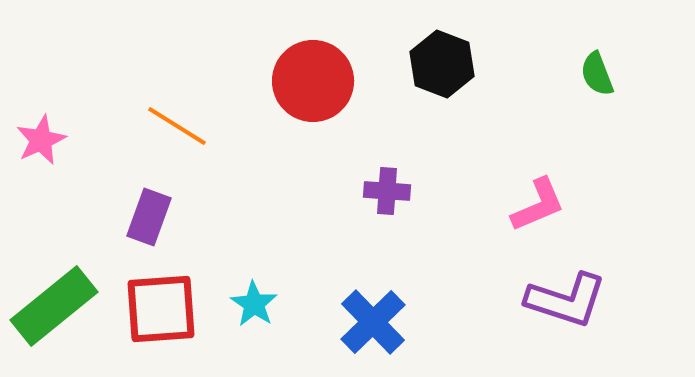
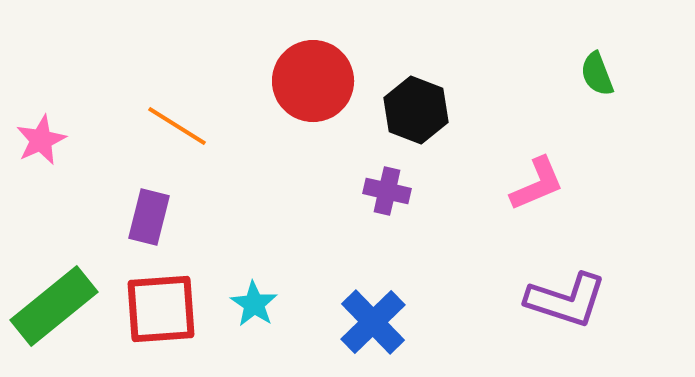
black hexagon: moved 26 px left, 46 px down
purple cross: rotated 9 degrees clockwise
pink L-shape: moved 1 px left, 21 px up
purple rectangle: rotated 6 degrees counterclockwise
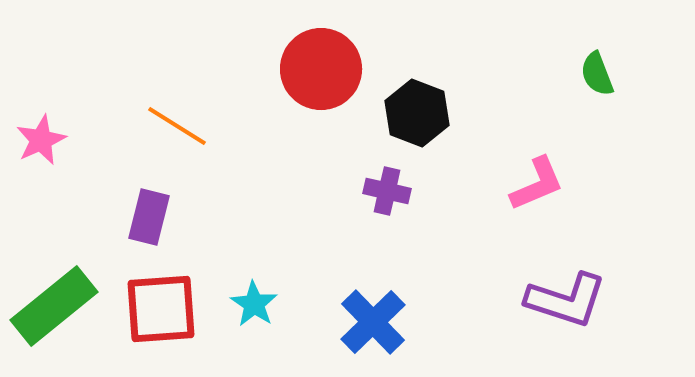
red circle: moved 8 px right, 12 px up
black hexagon: moved 1 px right, 3 px down
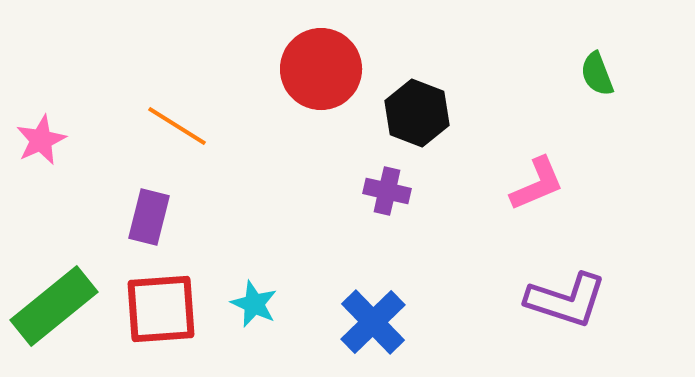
cyan star: rotated 9 degrees counterclockwise
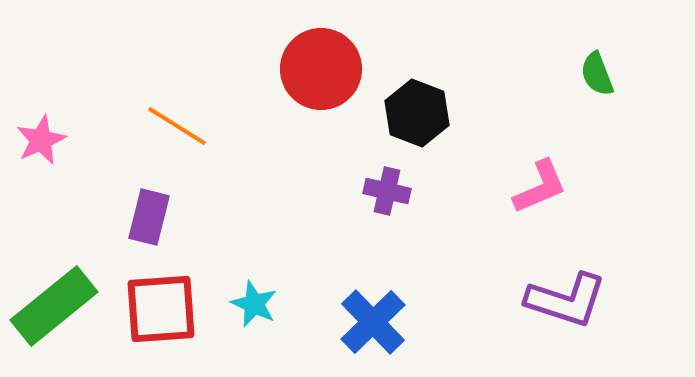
pink L-shape: moved 3 px right, 3 px down
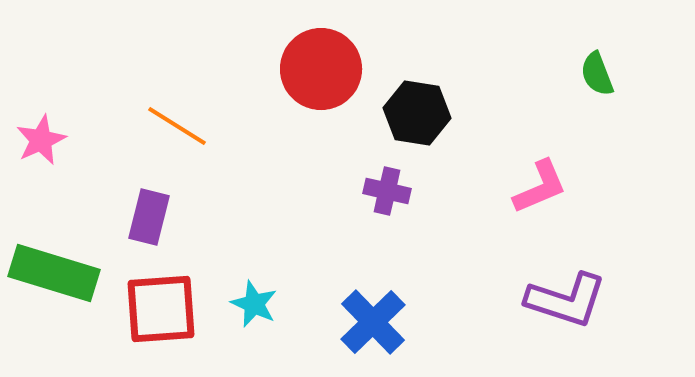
black hexagon: rotated 12 degrees counterclockwise
green rectangle: moved 33 px up; rotated 56 degrees clockwise
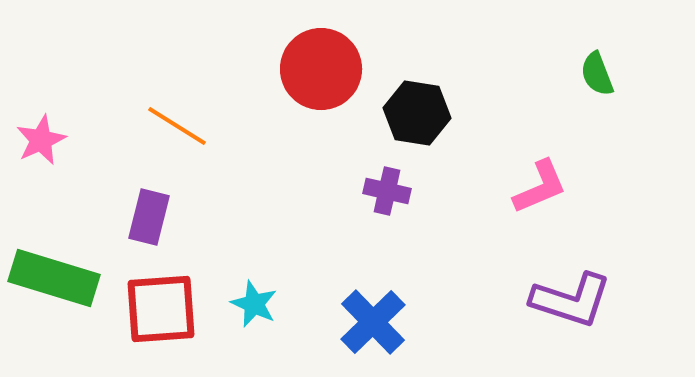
green rectangle: moved 5 px down
purple L-shape: moved 5 px right
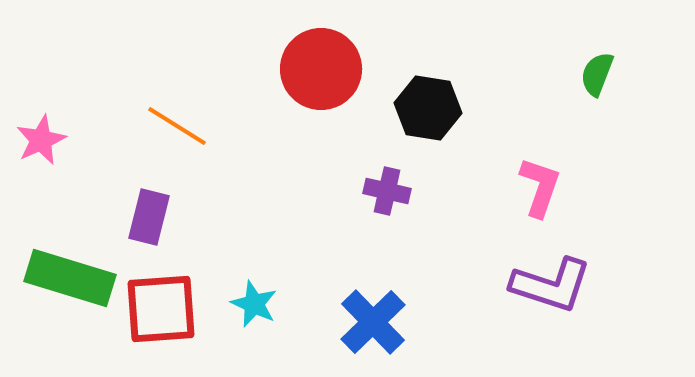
green semicircle: rotated 42 degrees clockwise
black hexagon: moved 11 px right, 5 px up
pink L-shape: rotated 48 degrees counterclockwise
green rectangle: moved 16 px right
purple L-shape: moved 20 px left, 15 px up
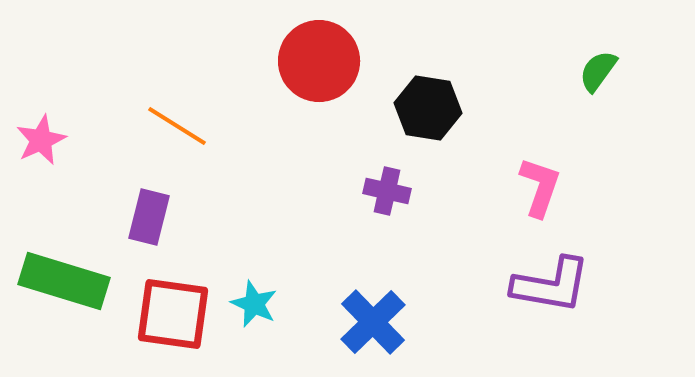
red circle: moved 2 px left, 8 px up
green semicircle: moved 1 px right, 3 px up; rotated 15 degrees clockwise
green rectangle: moved 6 px left, 3 px down
purple L-shape: rotated 8 degrees counterclockwise
red square: moved 12 px right, 5 px down; rotated 12 degrees clockwise
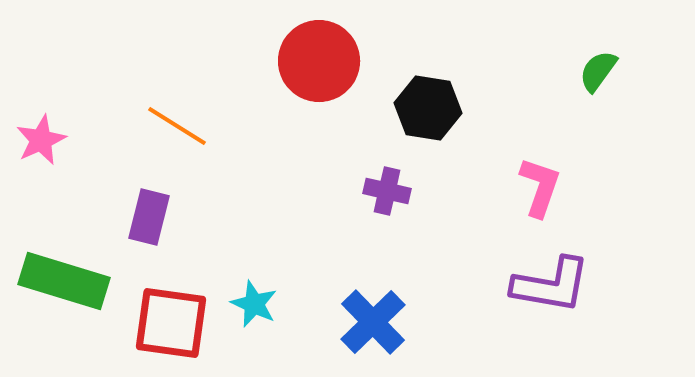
red square: moved 2 px left, 9 px down
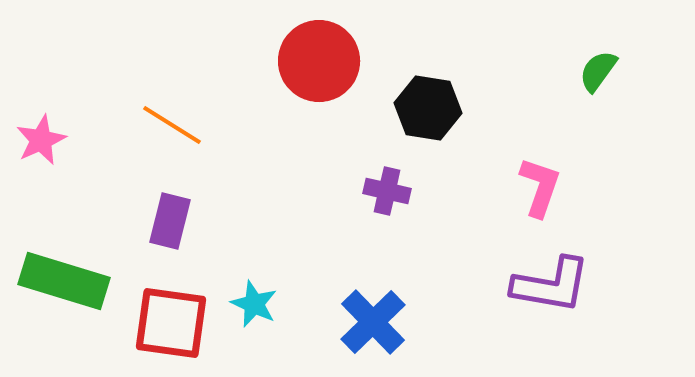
orange line: moved 5 px left, 1 px up
purple rectangle: moved 21 px right, 4 px down
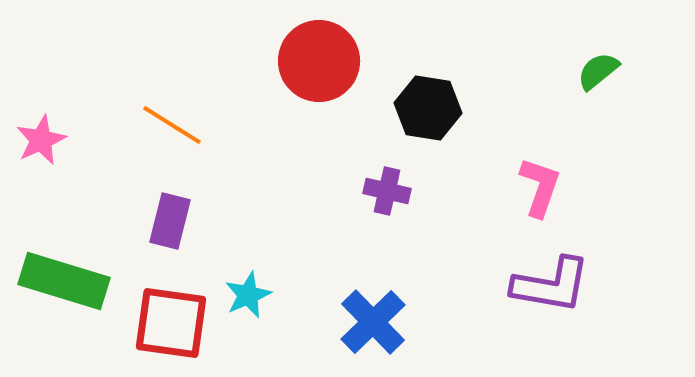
green semicircle: rotated 15 degrees clockwise
cyan star: moved 6 px left, 9 px up; rotated 24 degrees clockwise
